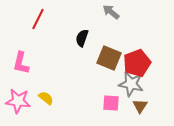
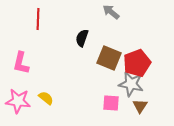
red line: rotated 25 degrees counterclockwise
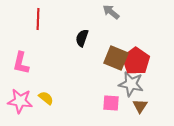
brown square: moved 7 px right
red pentagon: moved 1 px left, 2 px up; rotated 16 degrees counterclockwise
pink star: moved 2 px right
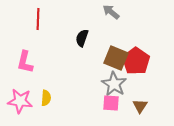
pink L-shape: moved 4 px right, 1 px up
gray star: moved 17 px left; rotated 20 degrees clockwise
yellow semicircle: rotated 56 degrees clockwise
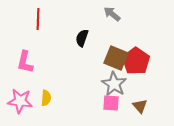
gray arrow: moved 1 px right, 2 px down
brown triangle: rotated 14 degrees counterclockwise
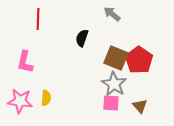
red pentagon: moved 3 px right, 1 px up
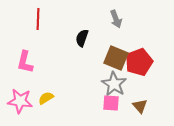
gray arrow: moved 4 px right, 5 px down; rotated 150 degrees counterclockwise
red pentagon: moved 2 px down; rotated 16 degrees clockwise
yellow semicircle: rotated 126 degrees counterclockwise
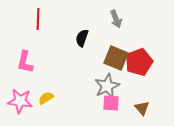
gray star: moved 7 px left, 2 px down; rotated 15 degrees clockwise
brown triangle: moved 2 px right, 2 px down
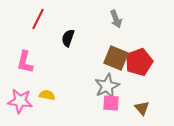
red line: rotated 25 degrees clockwise
black semicircle: moved 14 px left
yellow semicircle: moved 1 px right, 3 px up; rotated 42 degrees clockwise
